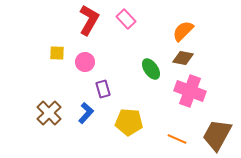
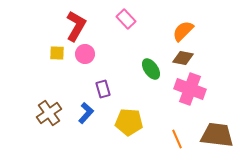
red L-shape: moved 13 px left, 6 px down
pink circle: moved 8 px up
pink cross: moved 2 px up
brown cross: rotated 10 degrees clockwise
brown trapezoid: rotated 68 degrees clockwise
orange line: rotated 42 degrees clockwise
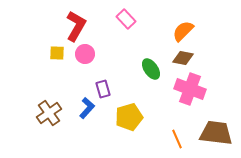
blue L-shape: moved 1 px right, 5 px up
yellow pentagon: moved 5 px up; rotated 20 degrees counterclockwise
brown trapezoid: moved 1 px left, 2 px up
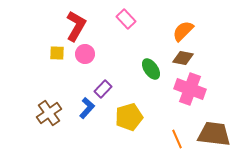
purple rectangle: rotated 60 degrees clockwise
brown trapezoid: moved 2 px left, 1 px down
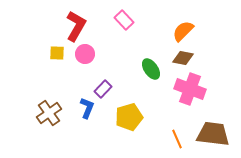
pink rectangle: moved 2 px left, 1 px down
blue L-shape: rotated 20 degrees counterclockwise
brown trapezoid: moved 1 px left
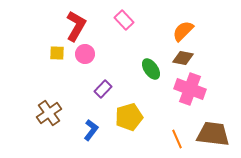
blue L-shape: moved 4 px right, 22 px down; rotated 15 degrees clockwise
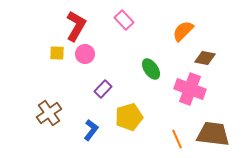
brown diamond: moved 22 px right
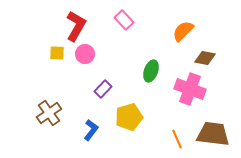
green ellipse: moved 2 px down; rotated 55 degrees clockwise
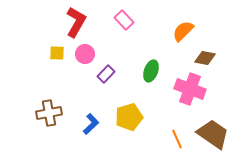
red L-shape: moved 4 px up
purple rectangle: moved 3 px right, 15 px up
brown cross: rotated 25 degrees clockwise
blue L-shape: moved 6 px up; rotated 10 degrees clockwise
brown trapezoid: rotated 28 degrees clockwise
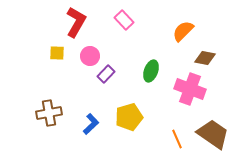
pink circle: moved 5 px right, 2 px down
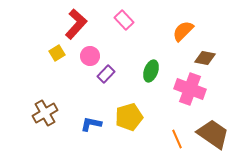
red L-shape: moved 2 px down; rotated 12 degrees clockwise
yellow square: rotated 35 degrees counterclockwise
brown cross: moved 4 px left; rotated 20 degrees counterclockwise
blue L-shape: rotated 125 degrees counterclockwise
